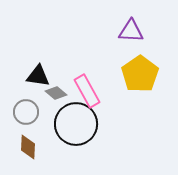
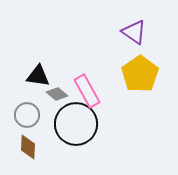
purple triangle: moved 3 px right, 1 px down; rotated 32 degrees clockwise
gray diamond: moved 1 px right, 1 px down
gray circle: moved 1 px right, 3 px down
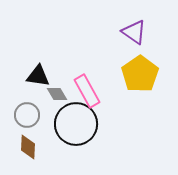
gray diamond: rotated 20 degrees clockwise
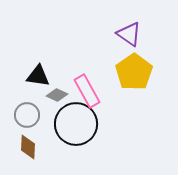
purple triangle: moved 5 px left, 2 px down
yellow pentagon: moved 6 px left, 2 px up
gray diamond: moved 1 px down; rotated 35 degrees counterclockwise
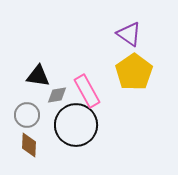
gray diamond: rotated 35 degrees counterclockwise
black circle: moved 1 px down
brown diamond: moved 1 px right, 2 px up
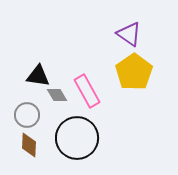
gray diamond: rotated 70 degrees clockwise
black circle: moved 1 px right, 13 px down
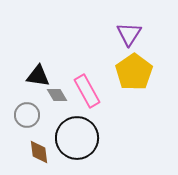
purple triangle: rotated 28 degrees clockwise
brown diamond: moved 10 px right, 7 px down; rotated 10 degrees counterclockwise
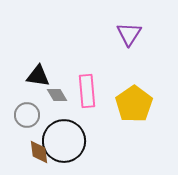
yellow pentagon: moved 32 px down
pink rectangle: rotated 24 degrees clockwise
black circle: moved 13 px left, 3 px down
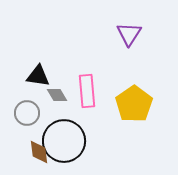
gray circle: moved 2 px up
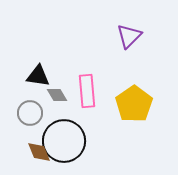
purple triangle: moved 2 px down; rotated 12 degrees clockwise
gray circle: moved 3 px right
brown diamond: rotated 15 degrees counterclockwise
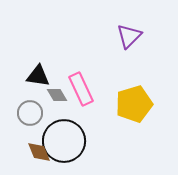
pink rectangle: moved 6 px left, 2 px up; rotated 20 degrees counterclockwise
yellow pentagon: rotated 18 degrees clockwise
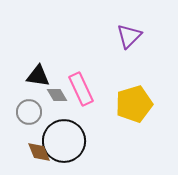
gray circle: moved 1 px left, 1 px up
